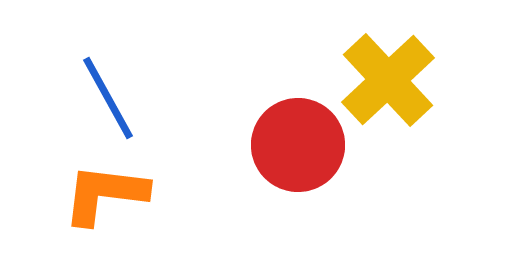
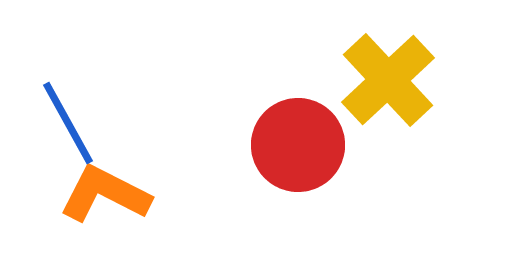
blue line: moved 40 px left, 25 px down
orange L-shape: rotated 20 degrees clockwise
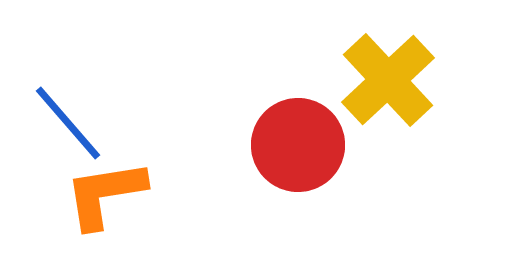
blue line: rotated 12 degrees counterclockwise
orange L-shape: rotated 36 degrees counterclockwise
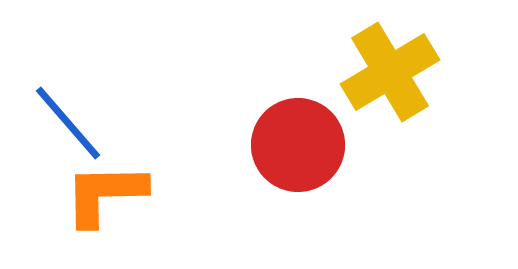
yellow cross: moved 2 px right, 8 px up; rotated 12 degrees clockwise
orange L-shape: rotated 8 degrees clockwise
